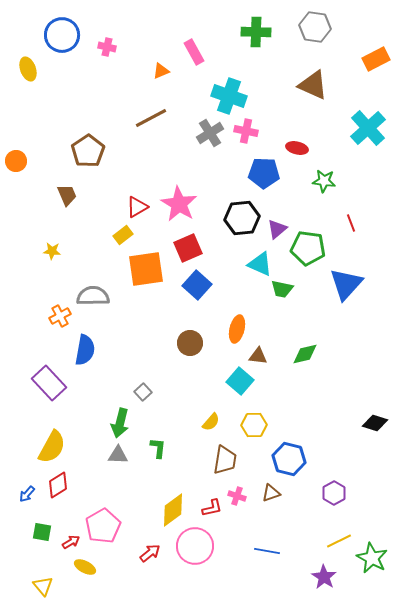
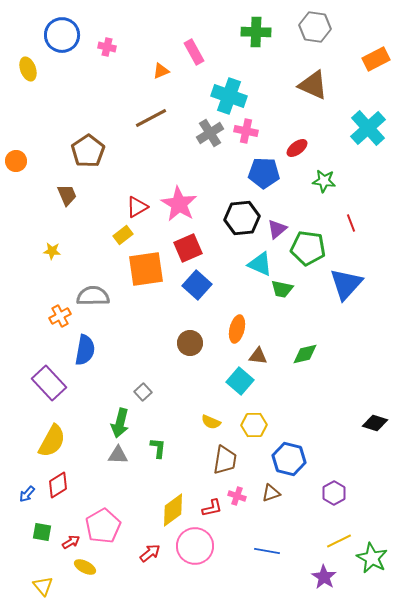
red ellipse at (297, 148): rotated 50 degrees counterclockwise
yellow semicircle at (211, 422): rotated 72 degrees clockwise
yellow semicircle at (52, 447): moved 6 px up
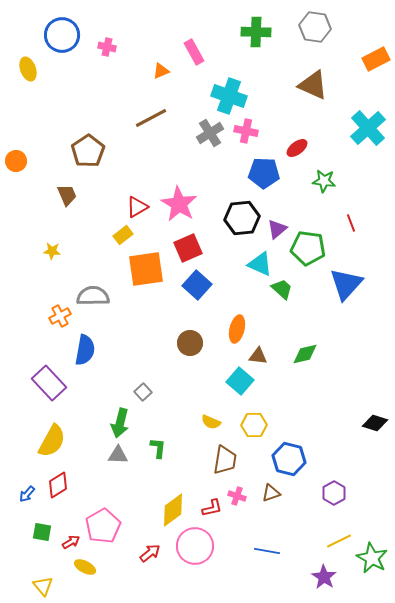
green trapezoid at (282, 289): rotated 150 degrees counterclockwise
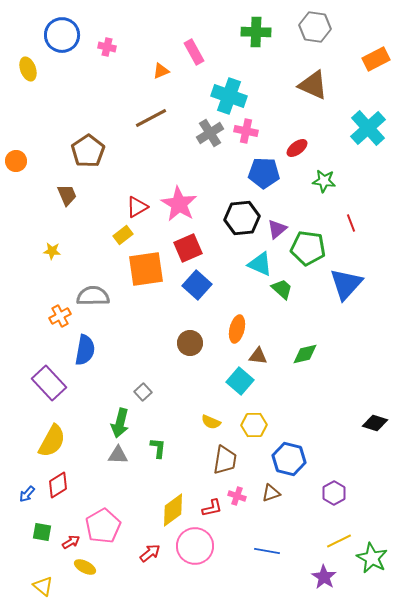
yellow triangle at (43, 586): rotated 10 degrees counterclockwise
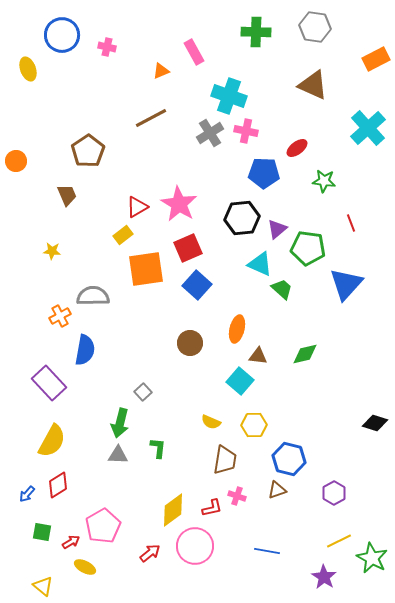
brown triangle at (271, 493): moved 6 px right, 3 px up
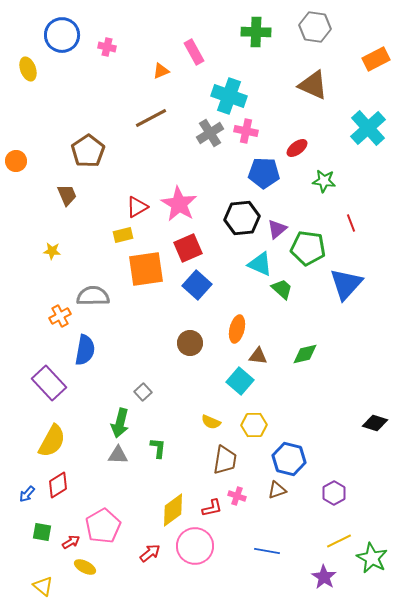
yellow rectangle at (123, 235): rotated 24 degrees clockwise
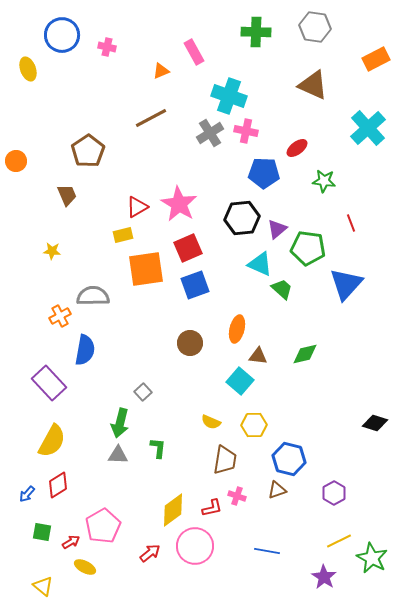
blue square at (197, 285): moved 2 px left; rotated 28 degrees clockwise
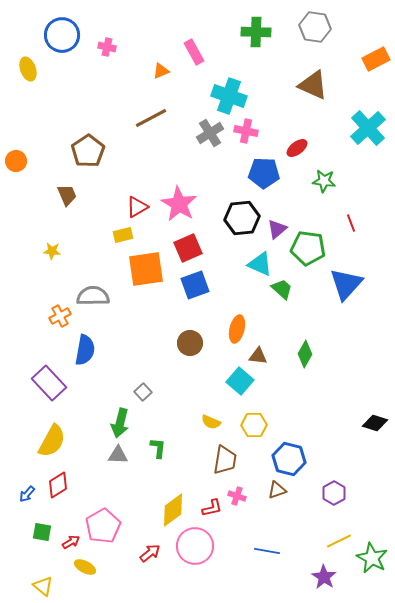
green diamond at (305, 354): rotated 48 degrees counterclockwise
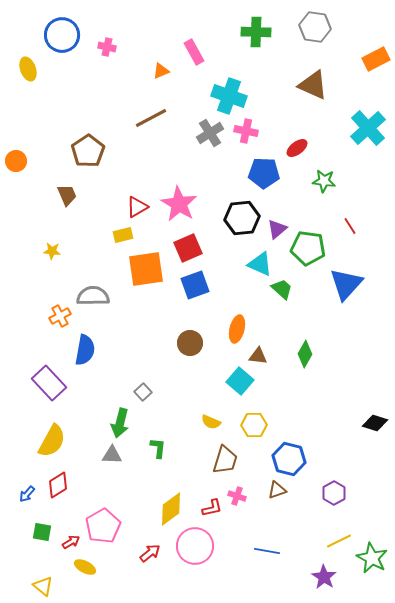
red line at (351, 223): moved 1 px left, 3 px down; rotated 12 degrees counterclockwise
gray triangle at (118, 455): moved 6 px left
brown trapezoid at (225, 460): rotated 8 degrees clockwise
yellow diamond at (173, 510): moved 2 px left, 1 px up
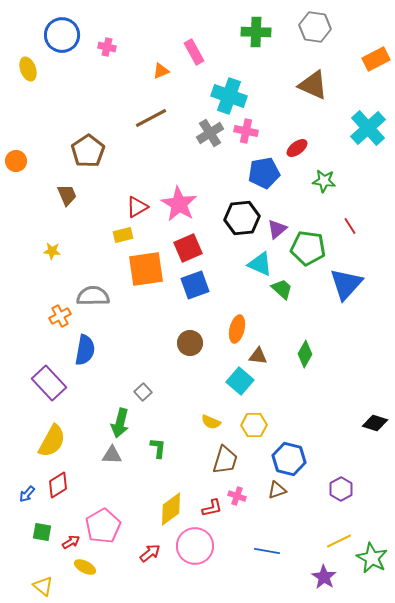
blue pentagon at (264, 173): rotated 12 degrees counterclockwise
purple hexagon at (334, 493): moved 7 px right, 4 px up
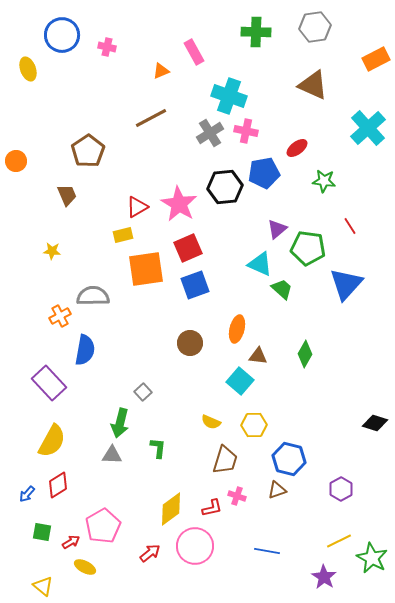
gray hexagon at (315, 27): rotated 16 degrees counterclockwise
black hexagon at (242, 218): moved 17 px left, 31 px up
